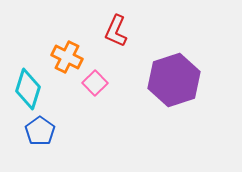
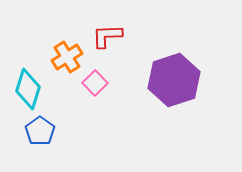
red L-shape: moved 9 px left, 5 px down; rotated 64 degrees clockwise
orange cross: rotated 32 degrees clockwise
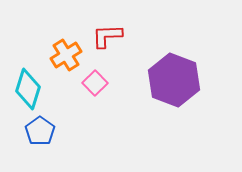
orange cross: moved 1 px left, 2 px up
purple hexagon: rotated 21 degrees counterclockwise
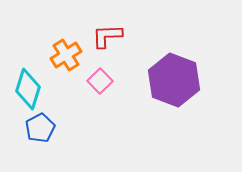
pink square: moved 5 px right, 2 px up
blue pentagon: moved 3 px up; rotated 8 degrees clockwise
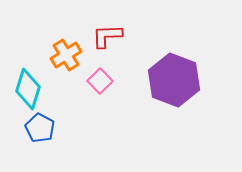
blue pentagon: rotated 16 degrees counterclockwise
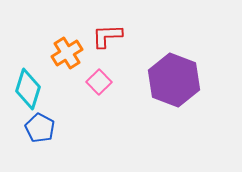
orange cross: moved 1 px right, 2 px up
pink square: moved 1 px left, 1 px down
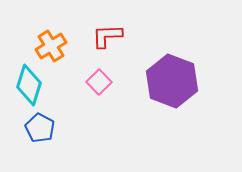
orange cross: moved 16 px left, 7 px up
purple hexagon: moved 2 px left, 1 px down
cyan diamond: moved 1 px right, 4 px up
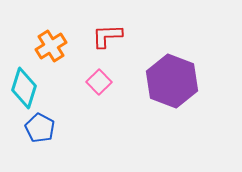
cyan diamond: moved 5 px left, 3 px down
